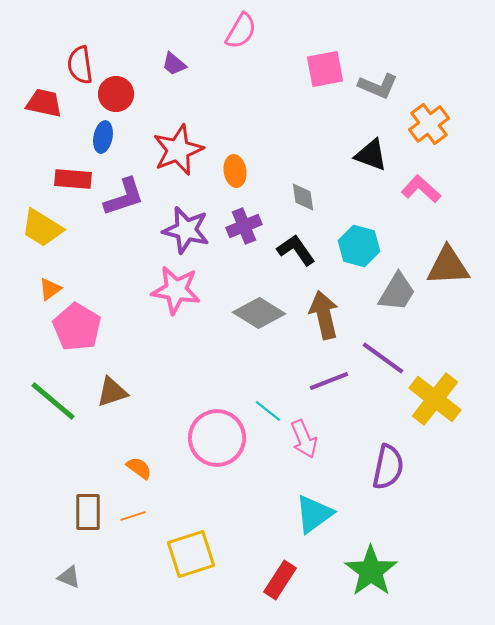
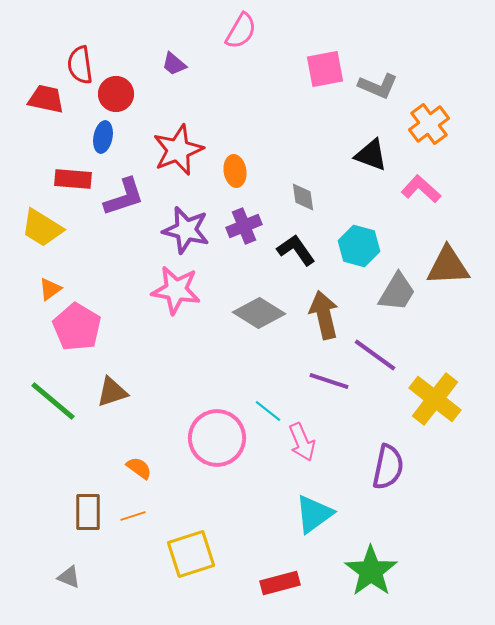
red trapezoid at (44, 103): moved 2 px right, 4 px up
purple line at (383, 358): moved 8 px left, 3 px up
purple line at (329, 381): rotated 39 degrees clockwise
pink arrow at (304, 439): moved 2 px left, 3 px down
red rectangle at (280, 580): moved 3 px down; rotated 42 degrees clockwise
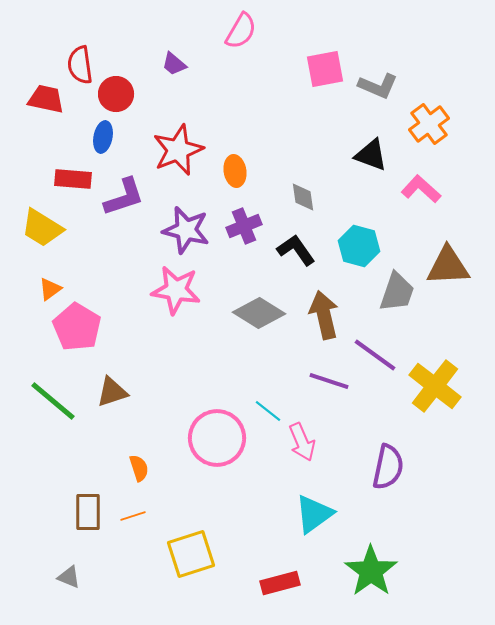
gray trapezoid at (397, 292): rotated 12 degrees counterclockwise
yellow cross at (435, 399): moved 13 px up
orange semicircle at (139, 468): rotated 36 degrees clockwise
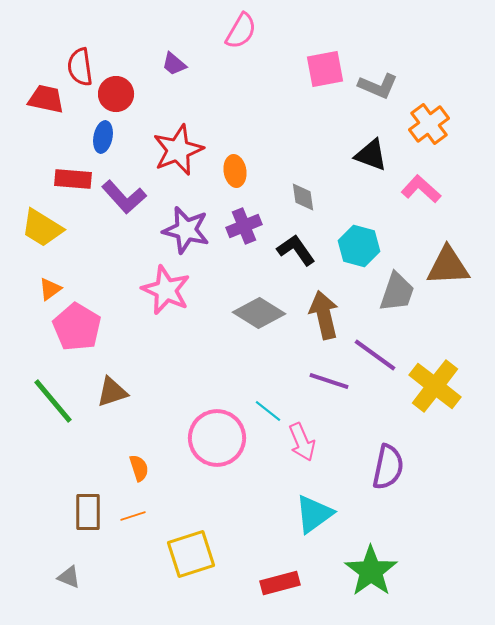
red semicircle at (80, 65): moved 2 px down
purple L-shape at (124, 197): rotated 66 degrees clockwise
pink star at (176, 290): moved 10 px left; rotated 15 degrees clockwise
green line at (53, 401): rotated 10 degrees clockwise
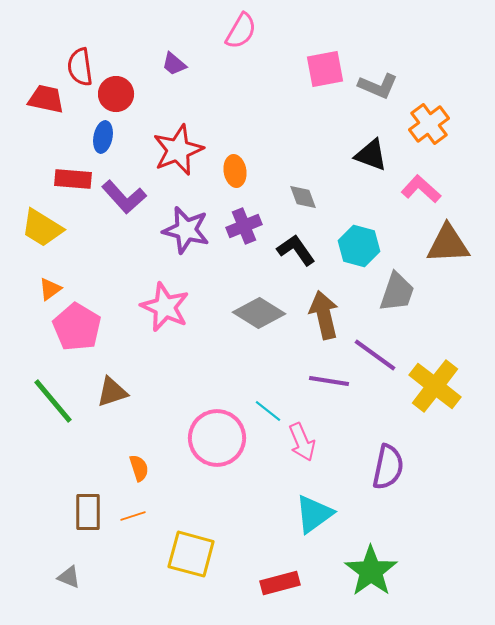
gray diamond at (303, 197): rotated 12 degrees counterclockwise
brown triangle at (448, 266): moved 22 px up
pink star at (166, 290): moved 1 px left, 17 px down
purple line at (329, 381): rotated 9 degrees counterclockwise
yellow square at (191, 554): rotated 33 degrees clockwise
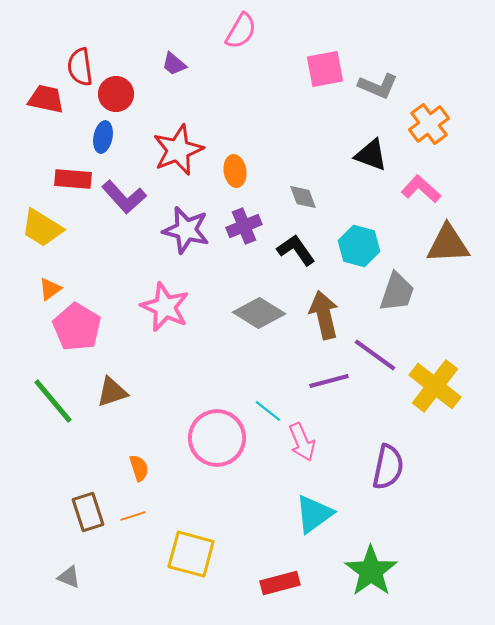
purple line at (329, 381): rotated 24 degrees counterclockwise
brown rectangle at (88, 512): rotated 18 degrees counterclockwise
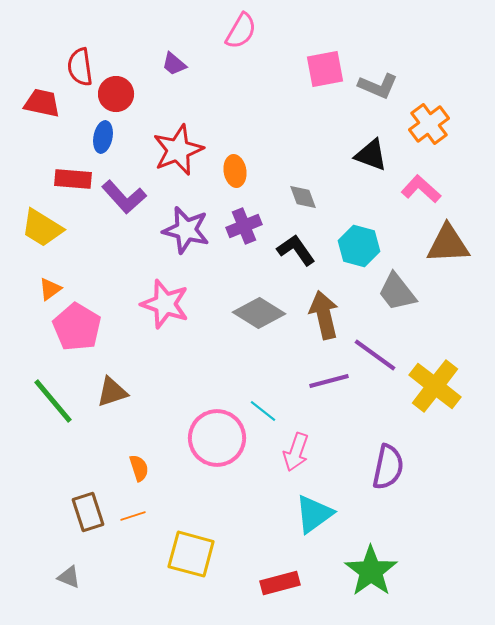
red trapezoid at (46, 99): moved 4 px left, 4 px down
gray trapezoid at (397, 292): rotated 123 degrees clockwise
pink star at (165, 307): moved 3 px up; rotated 6 degrees counterclockwise
cyan line at (268, 411): moved 5 px left
pink arrow at (302, 442): moved 6 px left, 10 px down; rotated 42 degrees clockwise
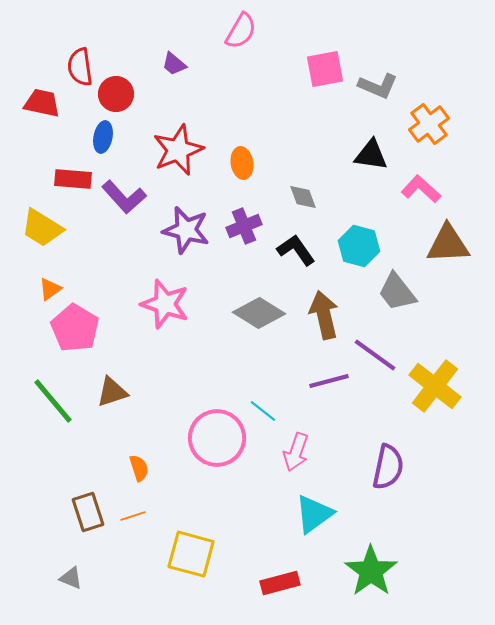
black triangle at (371, 155): rotated 12 degrees counterclockwise
orange ellipse at (235, 171): moved 7 px right, 8 px up
pink pentagon at (77, 327): moved 2 px left, 1 px down
gray triangle at (69, 577): moved 2 px right, 1 px down
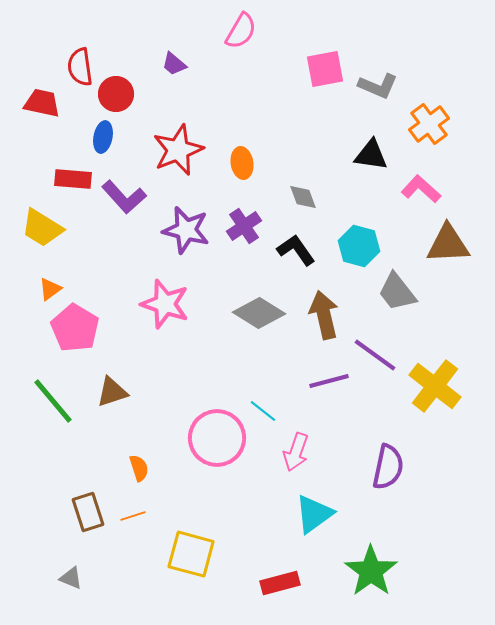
purple cross at (244, 226): rotated 12 degrees counterclockwise
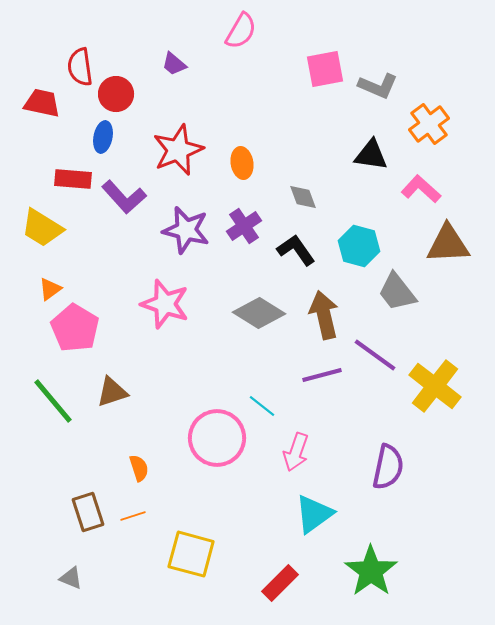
purple line at (329, 381): moved 7 px left, 6 px up
cyan line at (263, 411): moved 1 px left, 5 px up
red rectangle at (280, 583): rotated 30 degrees counterclockwise
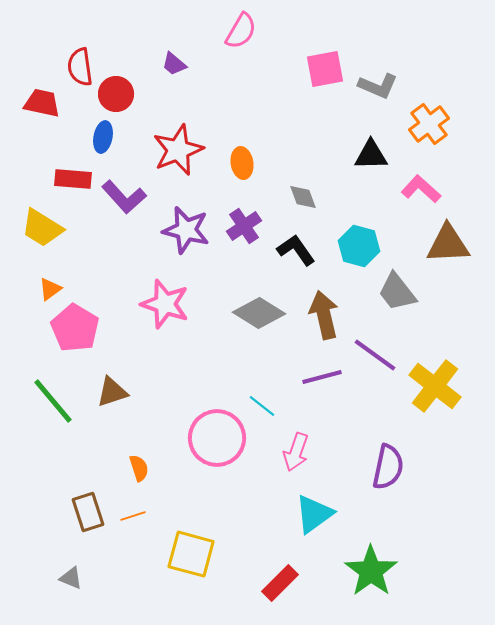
black triangle at (371, 155): rotated 9 degrees counterclockwise
purple line at (322, 375): moved 2 px down
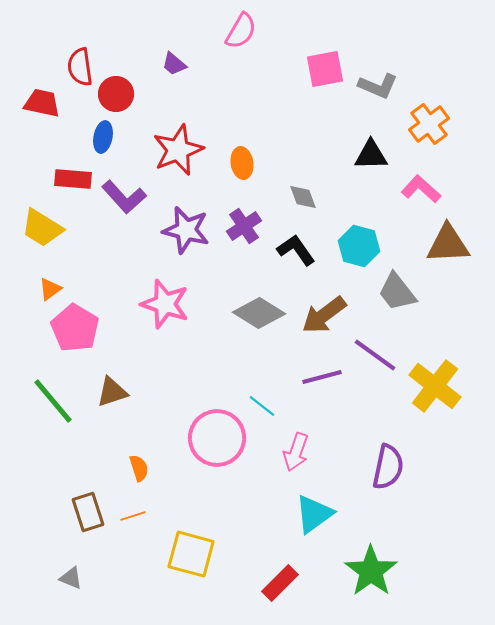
brown arrow at (324, 315): rotated 114 degrees counterclockwise
